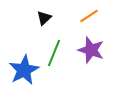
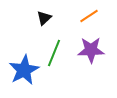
purple star: rotated 20 degrees counterclockwise
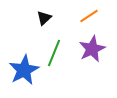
purple star: moved 1 px right, 1 px up; rotated 24 degrees counterclockwise
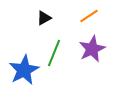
black triangle: rotated 14 degrees clockwise
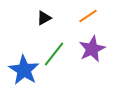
orange line: moved 1 px left
green line: moved 1 px down; rotated 16 degrees clockwise
blue star: rotated 12 degrees counterclockwise
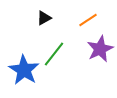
orange line: moved 4 px down
purple star: moved 8 px right
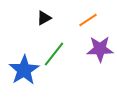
purple star: rotated 24 degrees clockwise
blue star: rotated 8 degrees clockwise
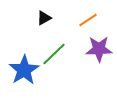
purple star: moved 1 px left
green line: rotated 8 degrees clockwise
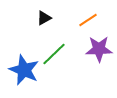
blue star: rotated 16 degrees counterclockwise
